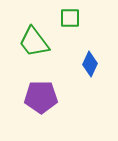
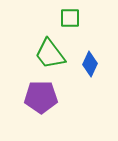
green trapezoid: moved 16 px right, 12 px down
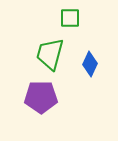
green trapezoid: rotated 52 degrees clockwise
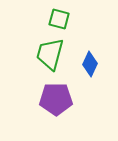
green square: moved 11 px left, 1 px down; rotated 15 degrees clockwise
purple pentagon: moved 15 px right, 2 px down
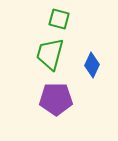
blue diamond: moved 2 px right, 1 px down
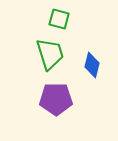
green trapezoid: rotated 148 degrees clockwise
blue diamond: rotated 10 degrees counterclockwise
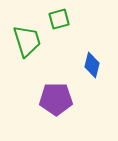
green square: rotated 30 degrees counterclockwise
green trapezoid: moved 23 px left, 13 px up
